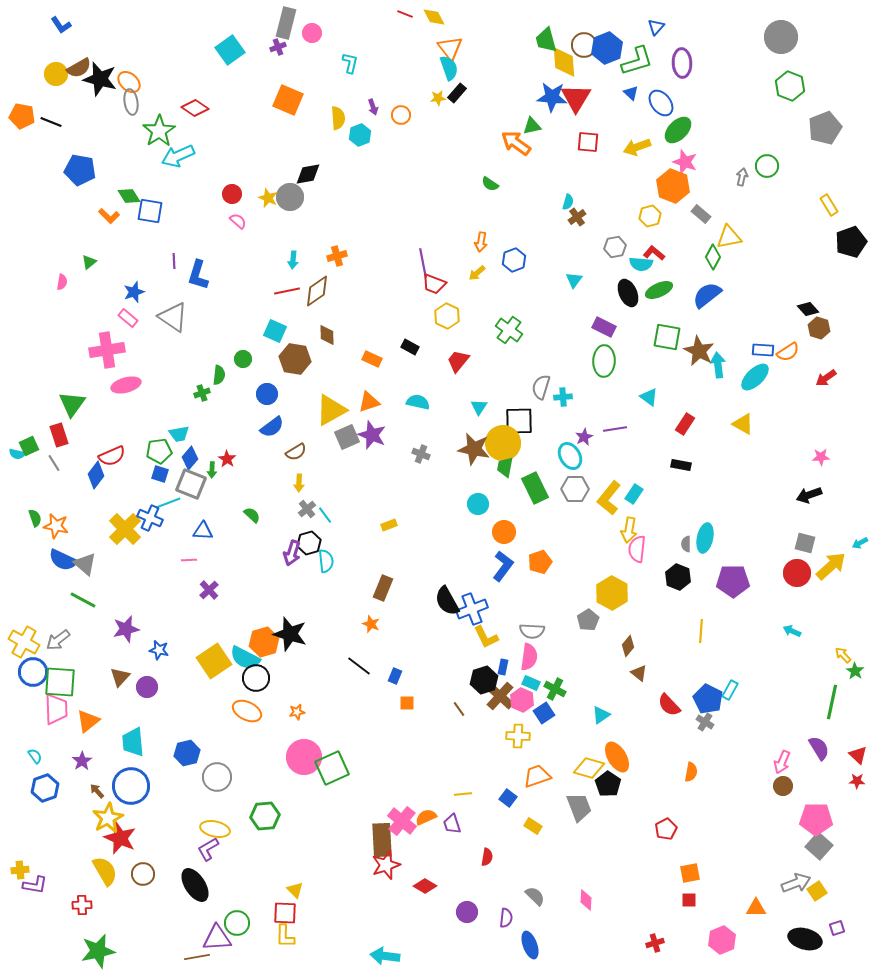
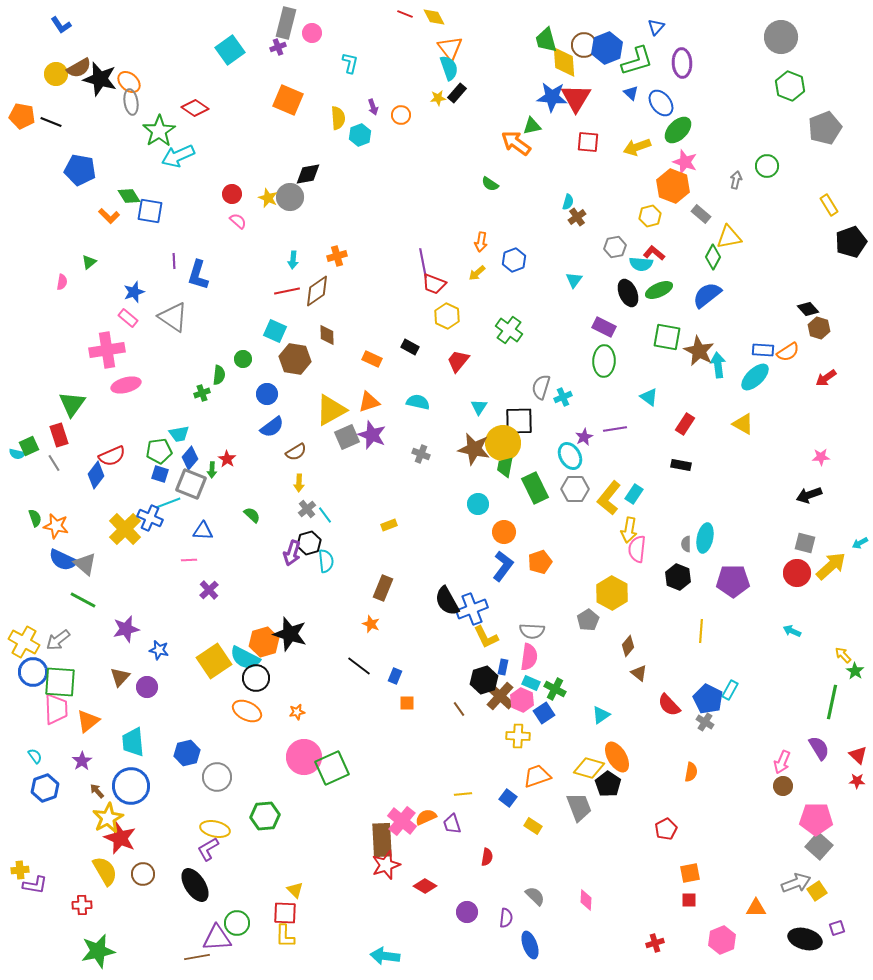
gray arrow at (742, 177): moved 6 px left, 3 px down
cyan cross at (563, 397): rotated 18 degrees counterclockwise
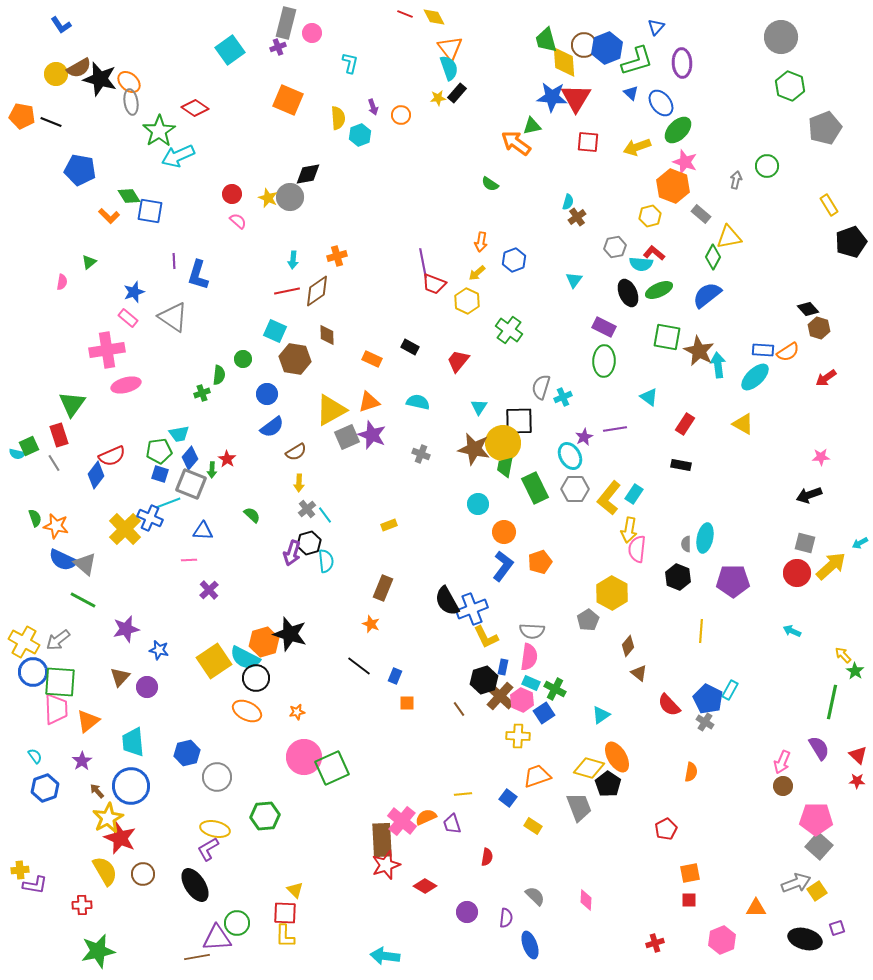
yellow hexagon at (447, 316): moved 20 px right, 15 px up
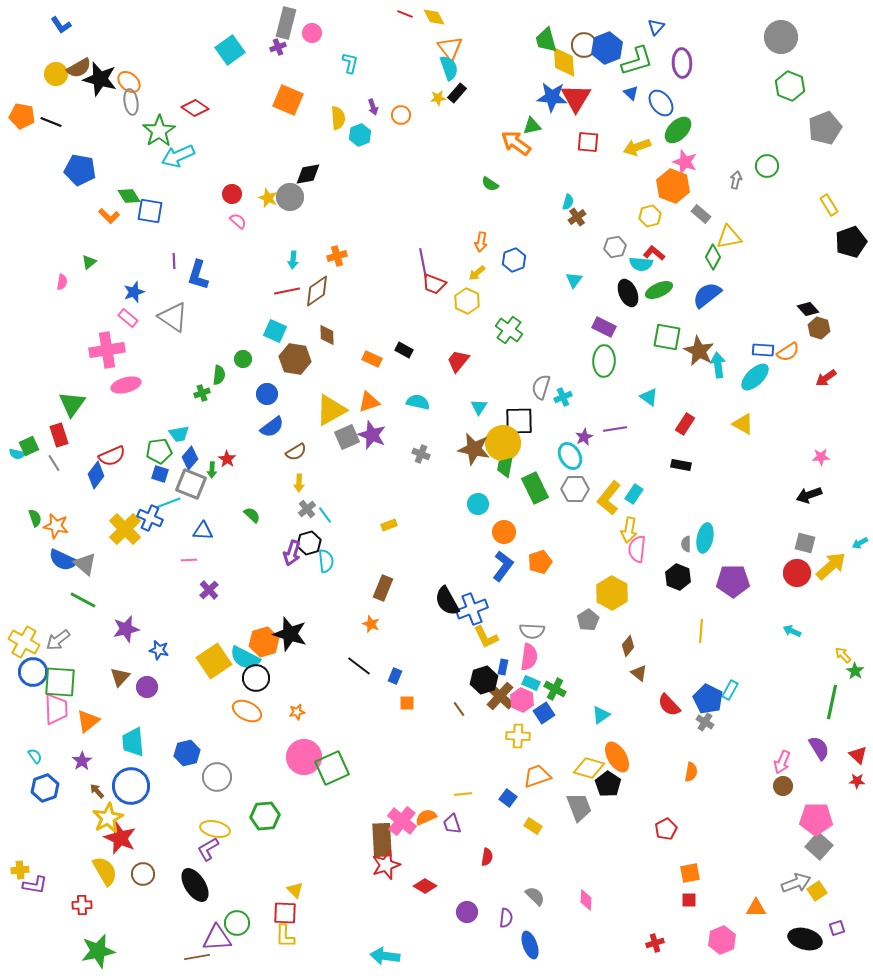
black rectangle at (410, 347): moved 6 px left, 3 px down
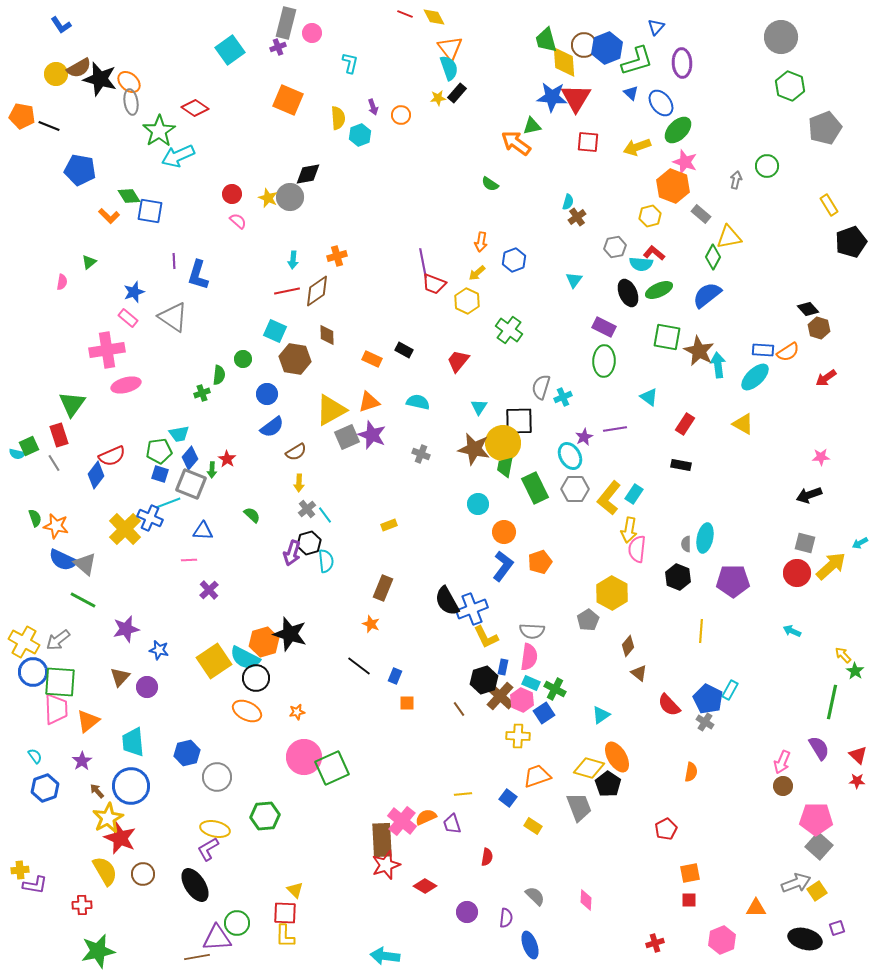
black line at (51, 122): moved 2 px left, 4 px down
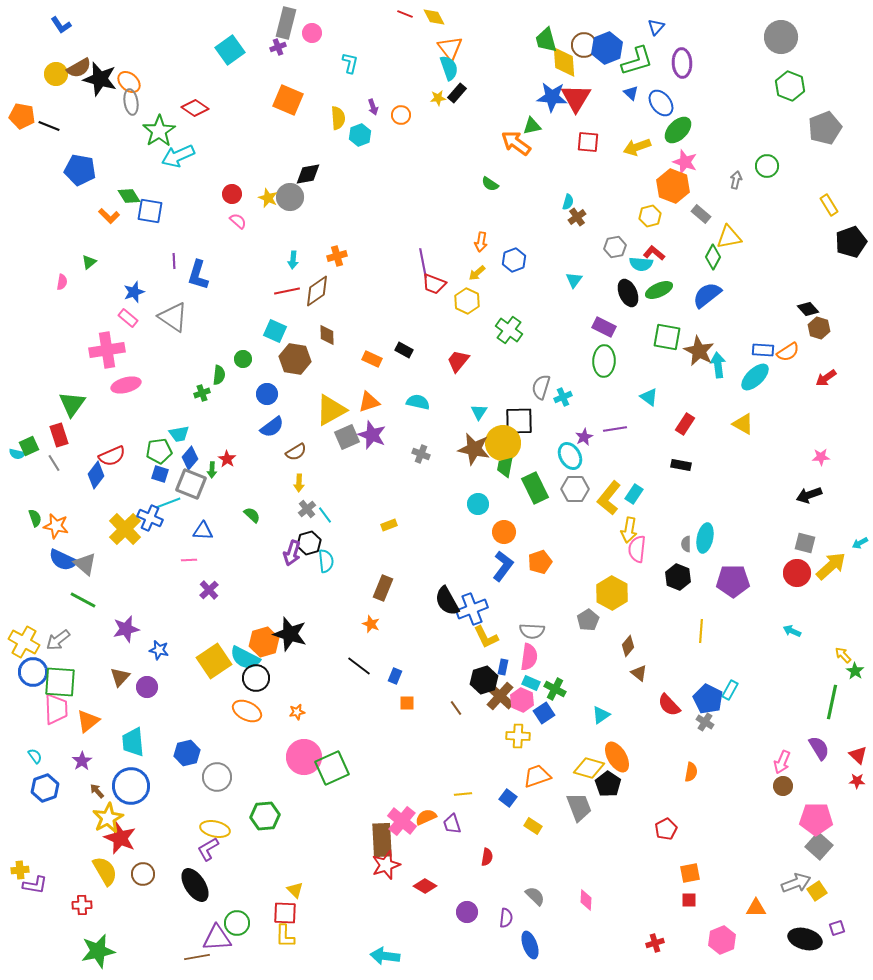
cyan triangle at (479, 407): moved 5 px down
brown line at (459, 709): moved 3 px left, 1 px up
